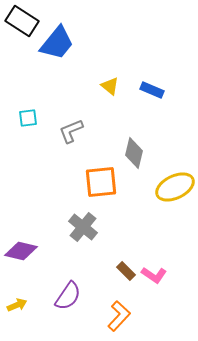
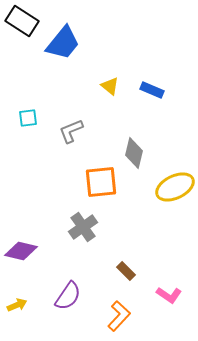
blue trapezoid: moved 6 px right
gray cross: rotated 16 degrees clockwise
pink L-shape: moved 15 px right, 20 px down
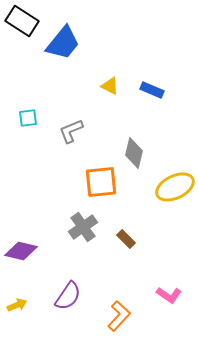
yellow triangle: rotated 12 degrees counterclockwise
brown rectangle: moved 32 px up
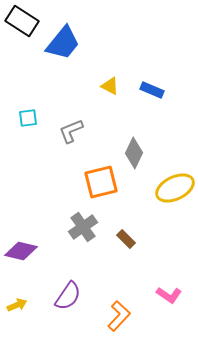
gray diamond: rotated 12 degrees clockwise
orange square: rotated 8 degrees counterclockwise
yellow ellipse: moved 1 px down
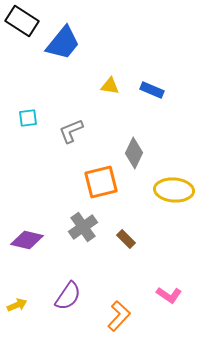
yellow triangle: rotated 18 degrees counterclockwise
yellow ellipse: moved 1 px left, 2 px down; rotated 30 degrees clockwise
purple diamond: moved 6 px right, 11 px up
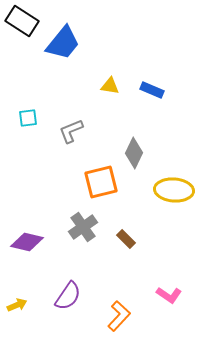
purple diamond: moved 2 px down
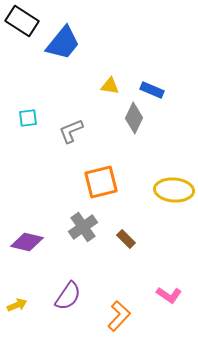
gray diamond: moved 35 px up
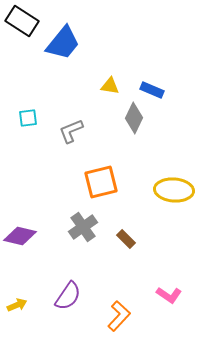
purple diamond: moved 7 px left, 6 px up
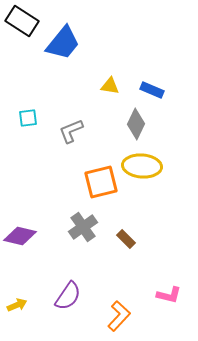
gray diamond: moved 2 px right, 6 px down
yellow ellipse: moved 32 px left, 24 px up
pink L-shape: rotated 20 degrees counterclockwise
